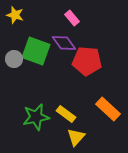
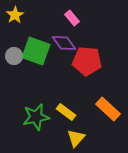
yellow star: rotated 24 degrees clockwise
gray circle: moved 3 px up
yellow rectangle: moved 2 px up
yellow triangle: moved 1 px down
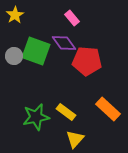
yellow triangle: moved 1 px left, 1 px down
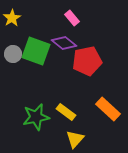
yellow star: moved 3 px left, 3 px down
purple diamond: rotated 15 degrees counterclockwise
gray circle: moved 1 px left, 2 px up
red pentagon: rotated 16 degrees counterclockwise
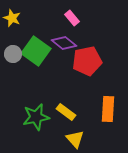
yellow star: rotated 18 degrees counterclockwise
green square: rotated 16 degrees clockwise
orange rectangle: rotated 50 degrees clockwise
yellow triangle: rotated 24 degrees counterclockwise
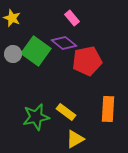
yellow triangle: rotated 42 degrees clockwise
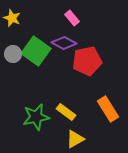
purple diamond: rotated 10 degrees counterclockwise
orange rectangle: rotated 35 degrees counterclockwise
